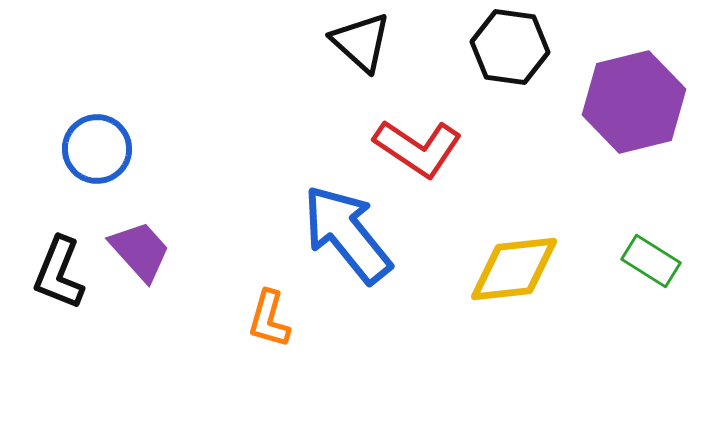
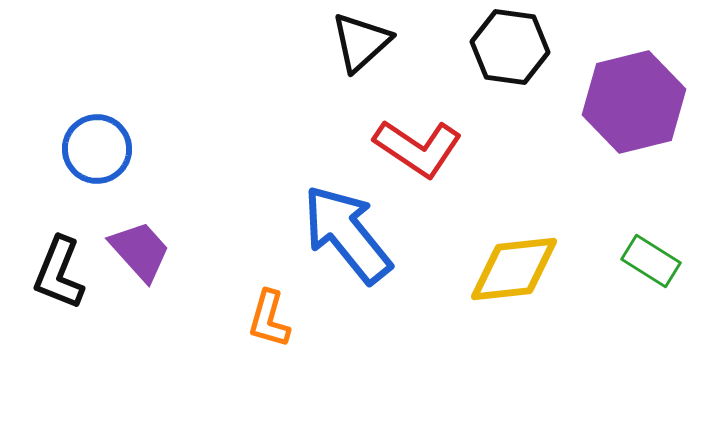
black triangle: rotated 36 degrees clockwise
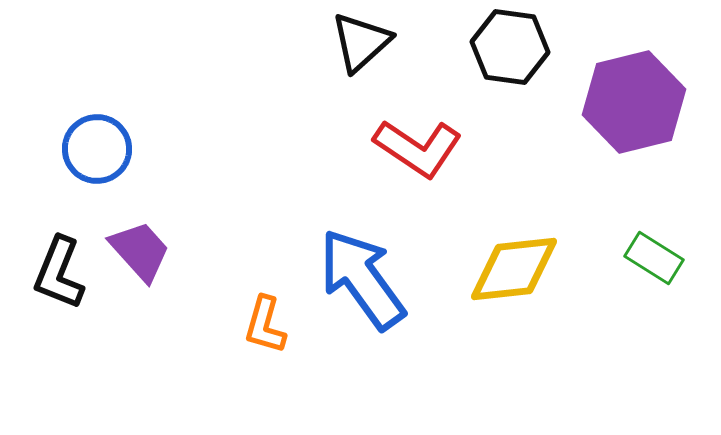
blue arrow: moved 15 px right, 45 px down; rotated 3 degrees clockwise
green rectangle: moved 3 px right, 3 px up
orange L-shape: moved 4 px left, 6 px down
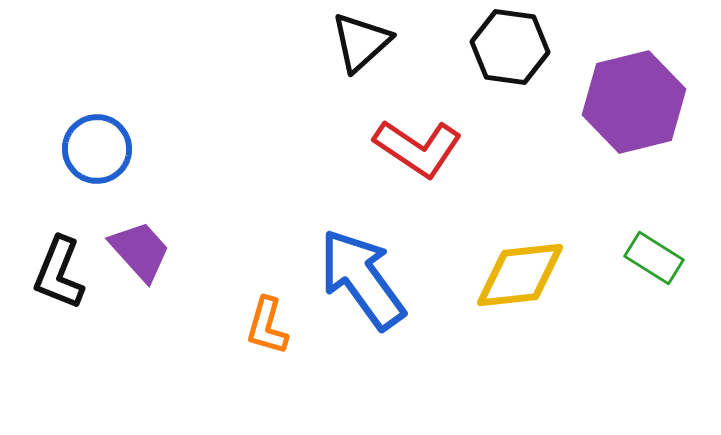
yellow diamond: moved 6 px right, 6 px down
orange L-shape: moved 2 px right, 1 px down
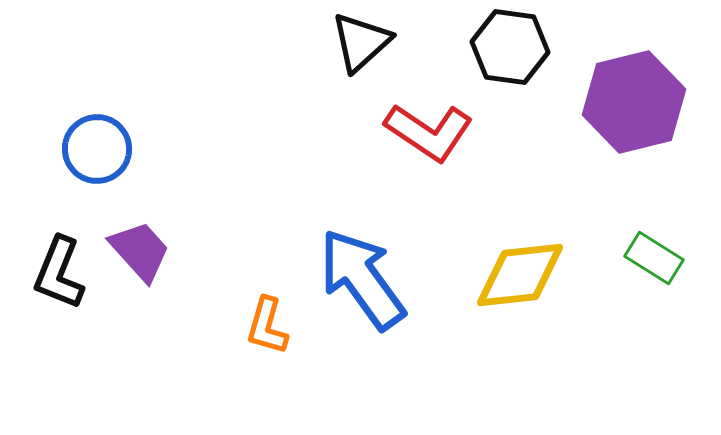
red L-shape: moved 11 px right, 16 px up
